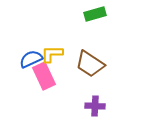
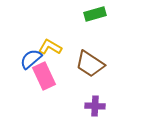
yellow L-shape: moved 2 px left, 7 px up; rotated 30 degrees clockwise
blue semicircle: rotated 15 degrees counterclockwise
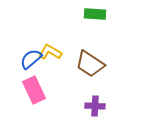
green rectangle: rotated 20 degrees clockwise
yellow L-shape: moved 5 px down
pink rectangle: moved 10 px left, 14 px down
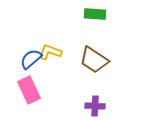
yellow L-shape: rotated 10 degrees counterclockwise
brown trapezoid: moved 4 px right, 4 px up
pink rectangle: moved 5 px left
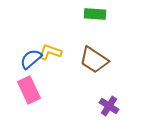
purple cross: moved 14 px right; rotated 30 degrees clockwise
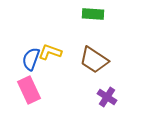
green rectangle: moved 2 px left
blue semicircle: rotated 30 degrees counterclockwise
purple cross: moved 2 px left, 9 px up
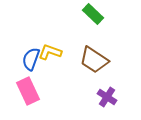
green rectangle: rotated 40 degrees clockwise
pink rectangle: moved 1 px left, 1 px down
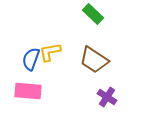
yellow L-shape: rotated 30 degrees counterclockwise
pink rectangle: rotated 60 degrees counterclockwise
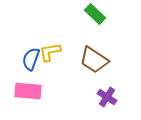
green rectangle: moved 2 px right
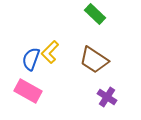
yellow L-shape: rotated 35 degrees counterclockwise
pink rectangle: rotated 24 degrees clockwise
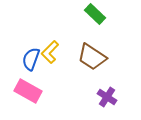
brown trapezoid: moved 2 px left, 3 px up
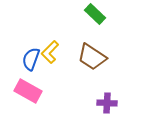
purple cross: moved 6 px down; rotated 30 degrees counterclockwise
